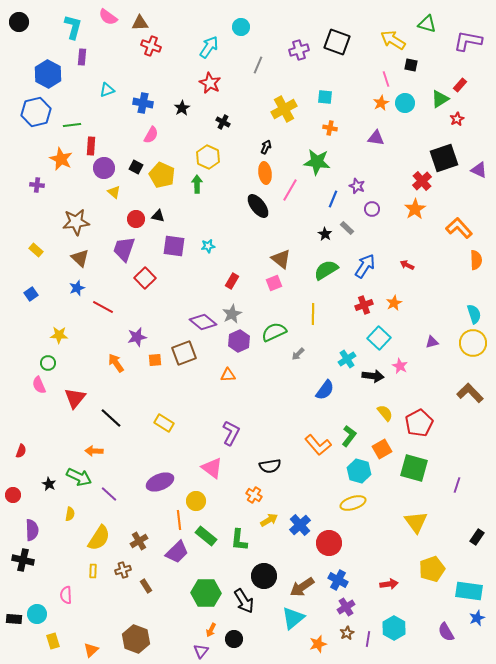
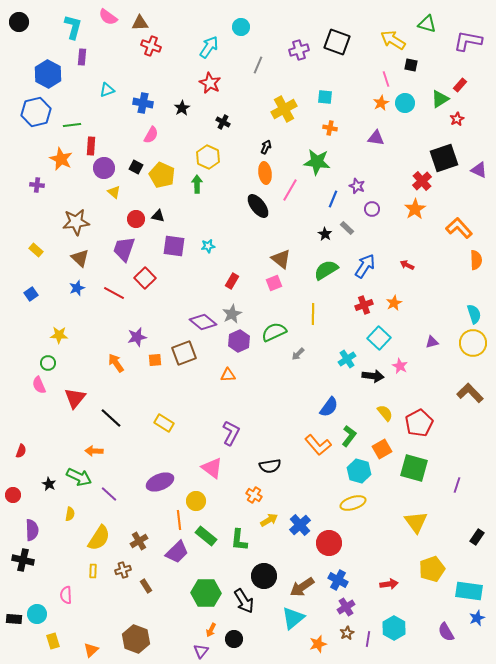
red line at (103, 307): moved 11 px right, 14 px up
blue semicircle at (325, 390): moved 4 px right, 17 px down
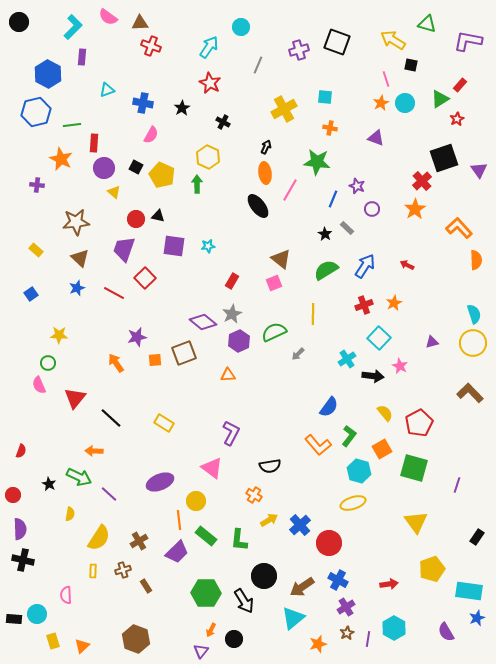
cyan L-shape at (73, 27): rotated 30 degrees clockwise
purple triangle at (376, 138): rotated 12 degrees clockwise
red rectangle at (91, 146): moved 3 px right, 3 px up
purple triangle at (479, 170): rotated 30 degrees clockwise
purple semicircle at (32, 530): moved 12 px left, 1 px up
orange triangle at (91, 650): moved 9 px left, 4 px up
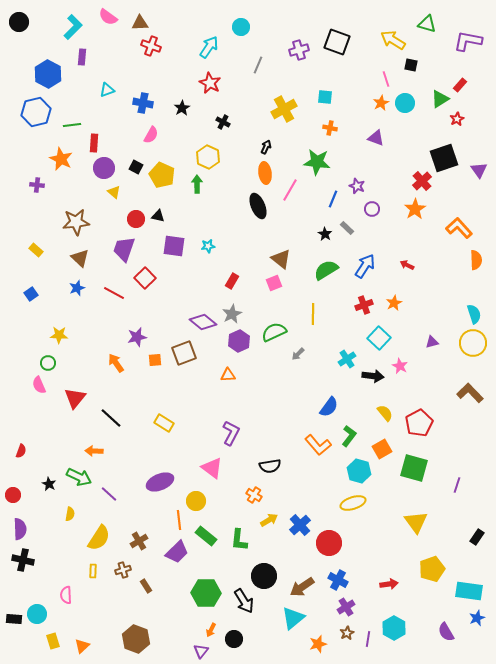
black ellipse at (258, 206): rotated 15 degrees clockwise
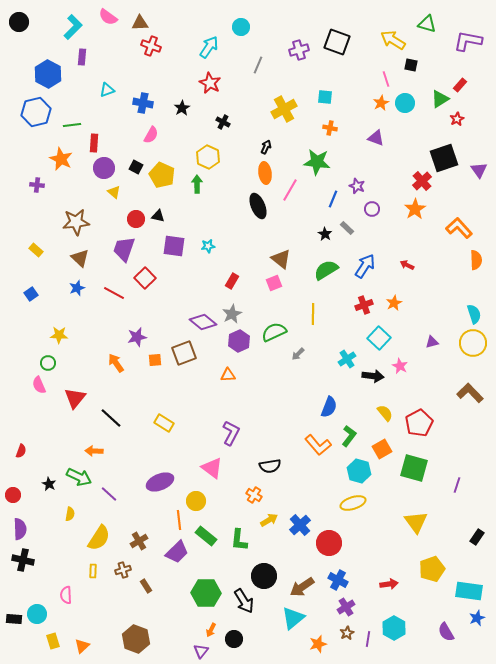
blue semicircle at (329, 407): rotated 15 degrees counterclockwise
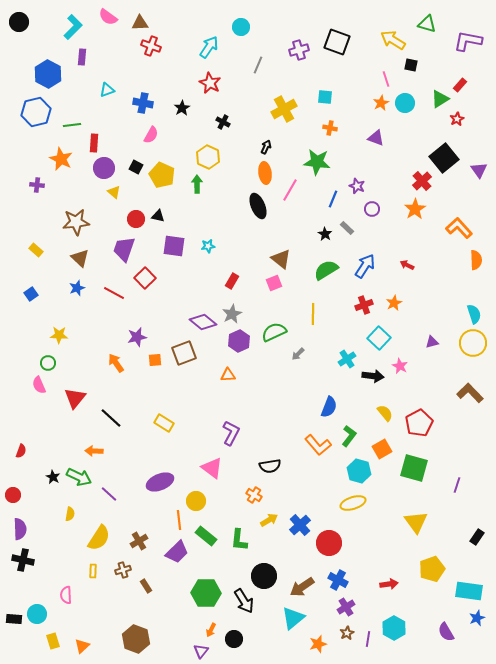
black square at (444, 158): rotated 20 degrees counterclockwise
black star at (49, 484): moved 4 px right, 7 px up
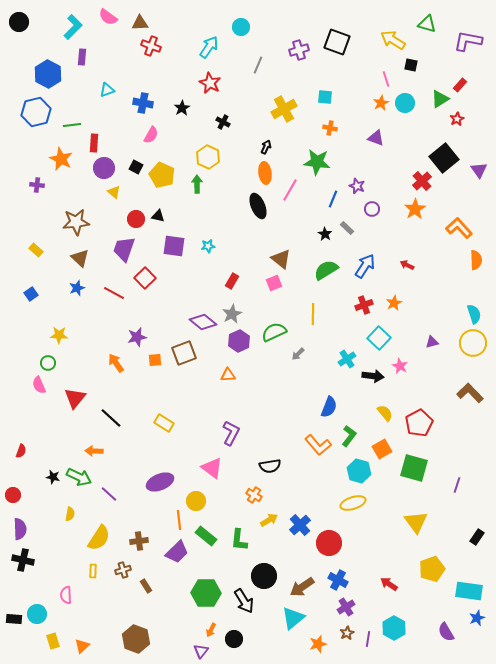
black star at (53, 477): rotated 16 degrees counterclockwise
brown cross at (139, 541): rotated 24 degrees clockwise
red arrow at (389, 584): rotated 138 degrees counterclockwise
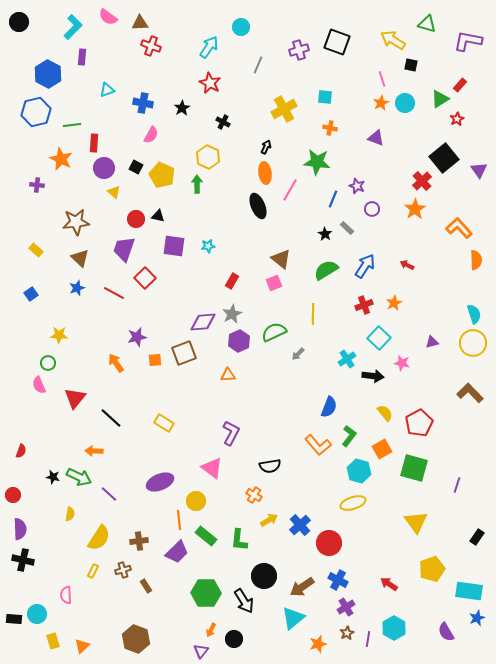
pink line at (386, 79): moved 4 px left
purple diamond at (203, 322): rotated 44 degrees counterclockwise
pink star at (400, 366): moved 2 px right, 3 px up; rotated 14 degrees counterclockwise
yellow rectangle at (93, 571): rotated 24 degrees clockwise
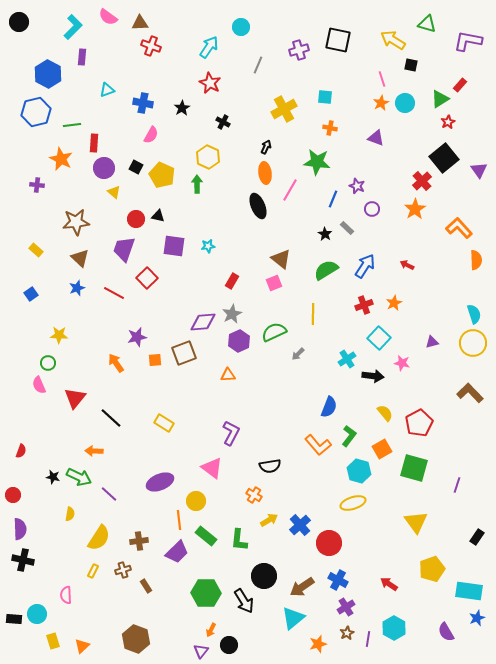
black square at (337, 42): moved 1 px right, 2 px up; rotated 8 degrees counterclockwise
red star at (457, 119): moved 9 px left, 3 px down
red square at (145, 278): moved 2 px right
black circle at (234, 639): moved 5 px left, 6 px down
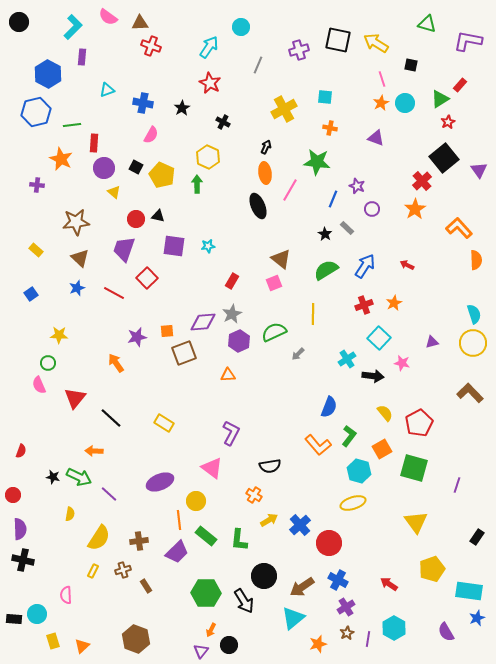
yellow arrow at (393, 40): moved 17 px left, 3 px down
orange square at (155, 360): moved 12 px right, 29 px up
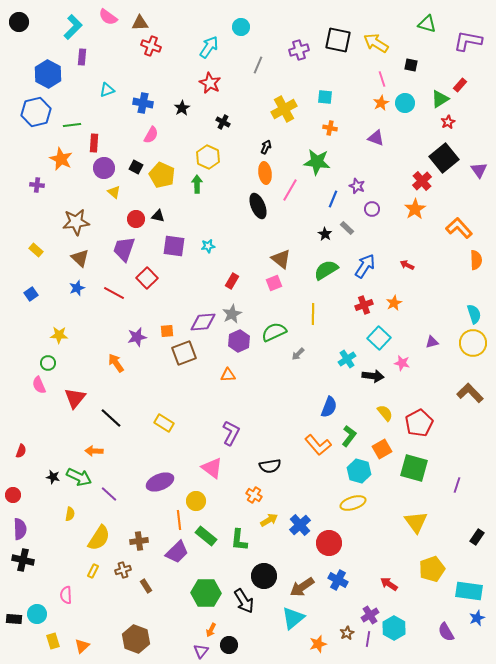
purple cross at (346, 607): moved 24 px right, 8 px down
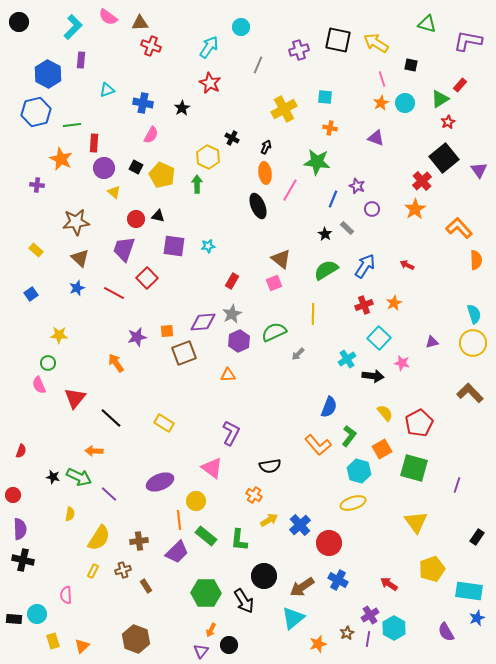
purple rectangle at (82, 57): moved 1 px left, 3 px down
black cross at (223, 122): moved 9 px right, 16 px down
